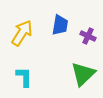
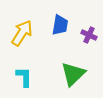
purple cross: moved 1 px right, 1 px up
green triangle: moved 10 px left
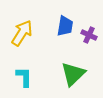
blue trapezoid: moved 5 px right, 1 px down
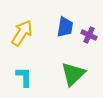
blue trapezoid: moved 1 px down
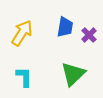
purple cross: rotated 21 degrees clockwise
